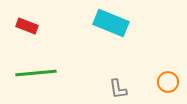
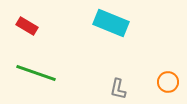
red rectangle: rotated 10 degrees clockwise
green line: rotated 24 degrees clockwise
gray L-shape: rotated 20 degrees clockwise
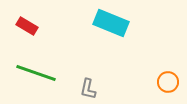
gray L-shape: moved 30 px left
